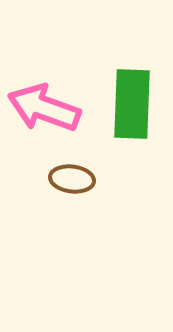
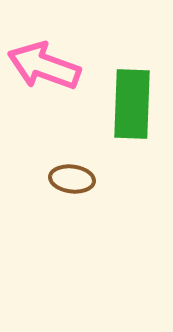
pink arrow: moved 42 px up
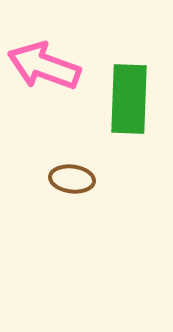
green rectangle: moved 3 px left, 5 px up
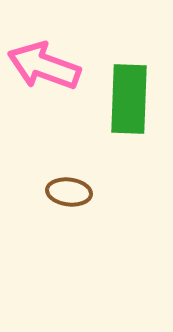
brown ellipse: moved 3 px left, 13 px down
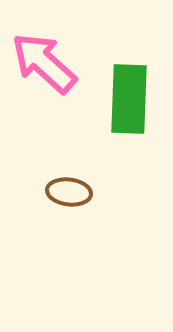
pink arrow: moved 3 px up; rotated 22 degrees clockwise
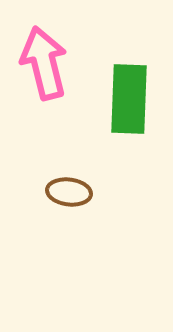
pink arrow: rotated 34 degrees clockwise
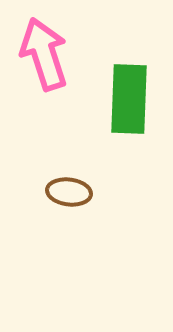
pink arrow: moved 9 px up; rotated 4 degrees counterclockwise
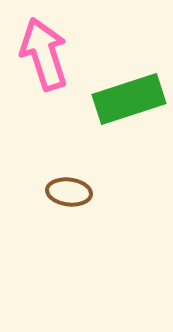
green rectangle: rotated 70 degrees clockwise
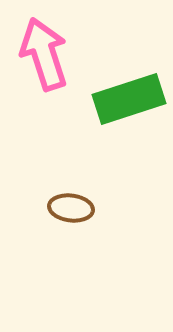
brown ellipse: moved 2 px right, 16 px down
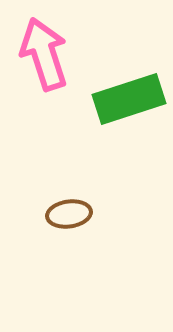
brown ellipse: moved 2 px left, 6 px down; rotated 15 degrees counterclockwise
